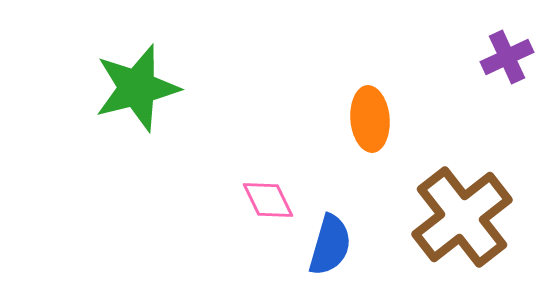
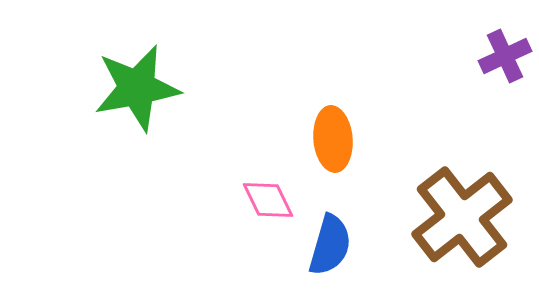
purple cross: moved 2 px left, 1 px up
green star: rotated 4 degrees clockwise
orange ellipse: moved 37 px left, 20 px down
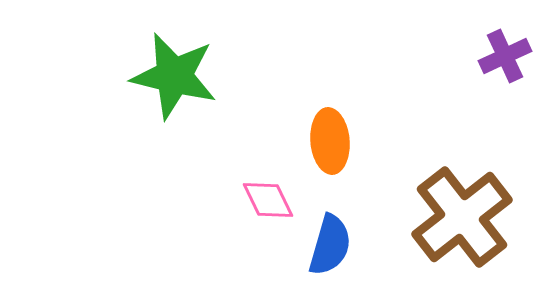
green star: moved 37 px right, 12 px up; rotated 24 degrees clockwise
orange ellipse: moved 3 px left, 2 px down
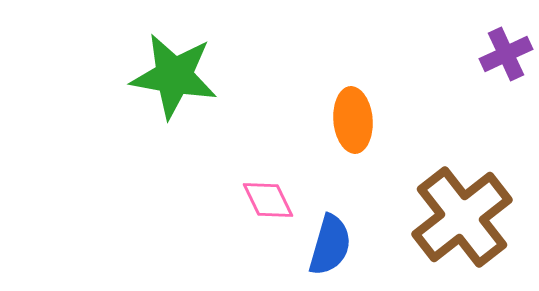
purple cross: moved 1 px right, 2 px up
green star: rotated 4 degrees counterclockwise
orange ellipse: moved 23 px right, 21 px up
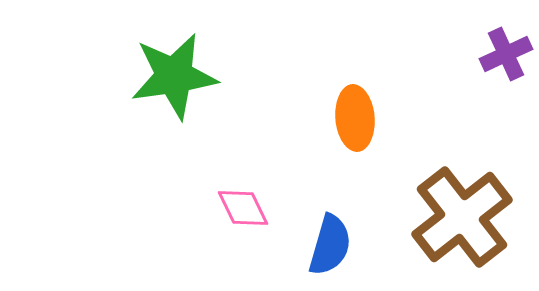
green star: rotated 18 degrees counterclockwise
orange ellipse: moved 2 px right, 2 px up
pink diamond: moved 25 px left, 8 px down
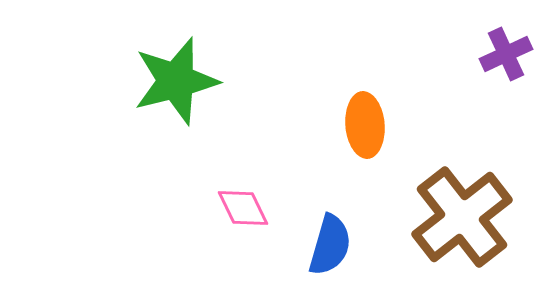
green star: moved 2 px right, 5 px down; rotated 6 degrees counterclockwise
orange ellipse: moved 10 px right, 7 px down
